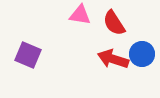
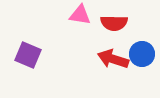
red semicircle: rotated 56 degrees counterclockwise
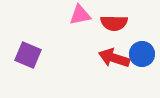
pink triangle: rotated 20 degrees counterclockwise
red arrow: moved 1 px right, 1 px up
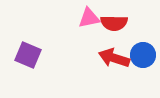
pink triangle: moved 9 px right, 3 px down
blue circle: moved 1 px right, 1 px down
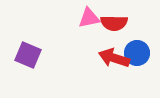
blue circle: moved 6 px left, 2 px up
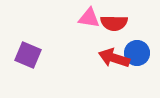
pink triangle: rotated 20 degrees clockwise
